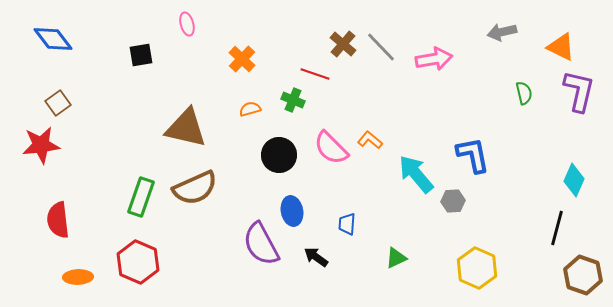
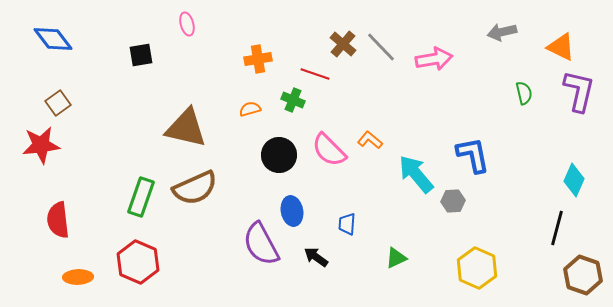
orange cross: moved 16 px right; rotated 36 degrees clockwise
pink semicircle: moved 2 px left, 2 px down
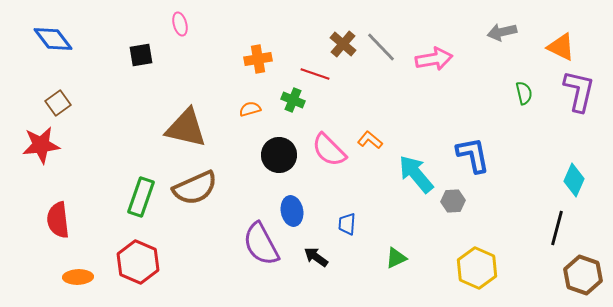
pink ellipse: moved 7 px left
